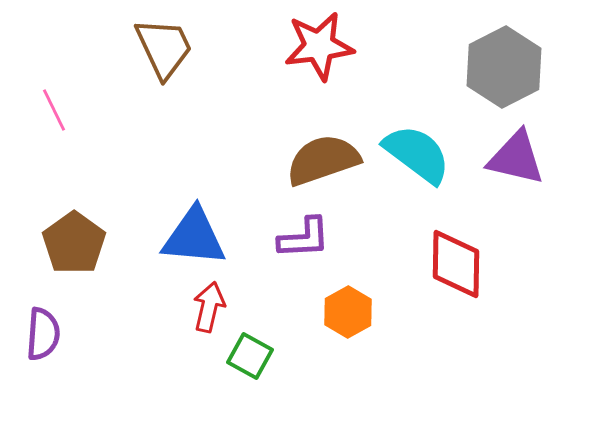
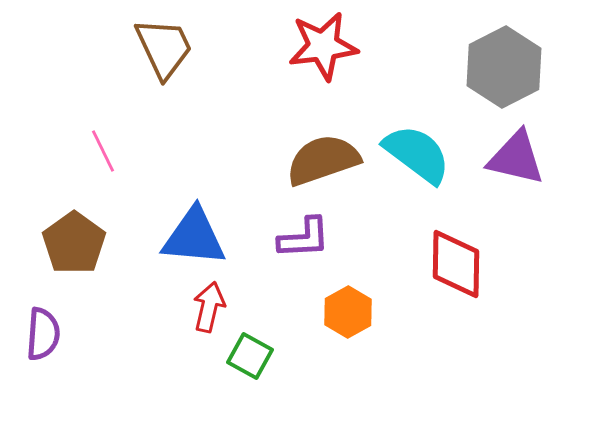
red star: moved 4 px right
pink line: moved 49 px right, 41 px down
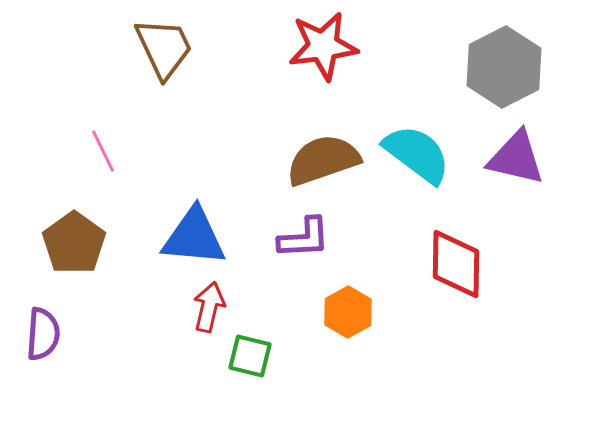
green square: rotated 15 degrees counterclockwise
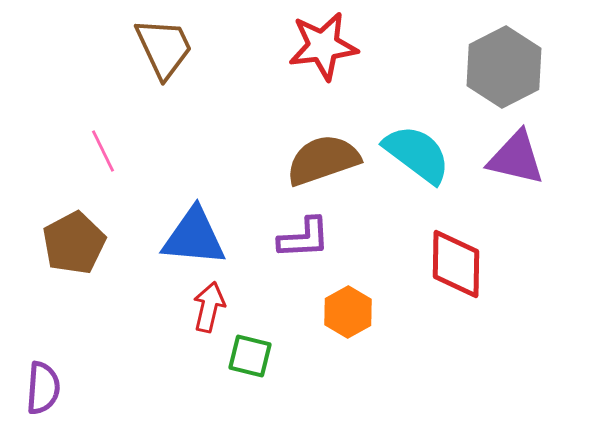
brown pentagon: rotated 8 degrees clockwise
purple semicircle: moved 54 px down
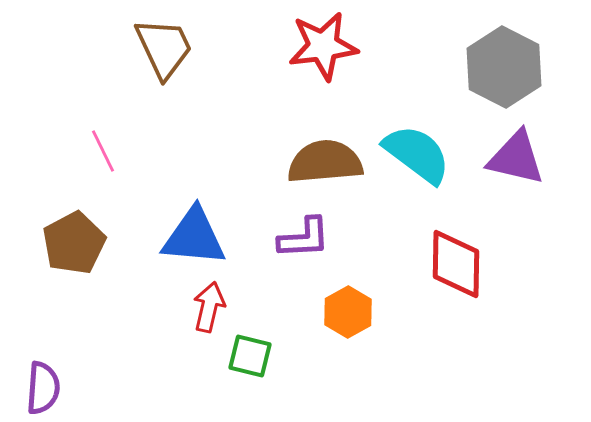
gray hexagon: rotated 6 degrees counterclockwise
brown semicircle: moved 2 px right, 2 px down; rotated 14 degrees clockwise
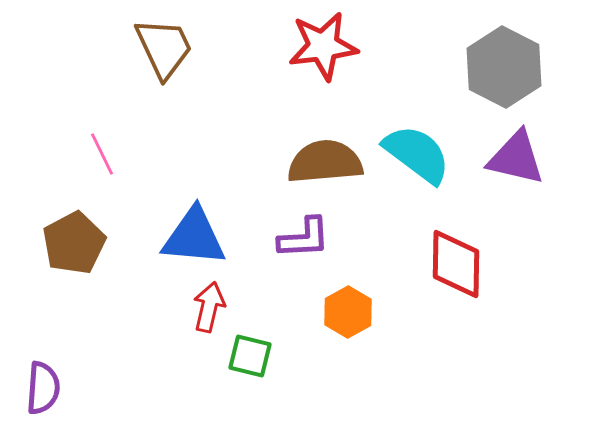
pink line: moved 1 px left, 3 px down
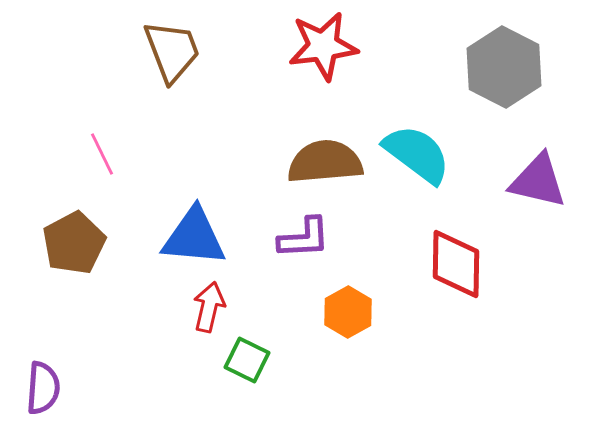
brown trapezoid: moved 8 px right, 3 px down; rotated 4 degrees clockwise
purple triangle: moved 22 px right, 23 px down
green square: moved 3 px left, 4 px down; rotated 12 degrees clockwise
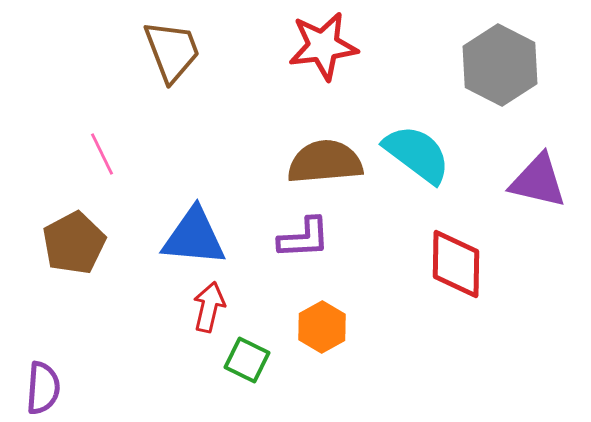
gray hexagon: moved 4 px left, 2 px up
orange hexagon: moved 26 px left, 15 px down
